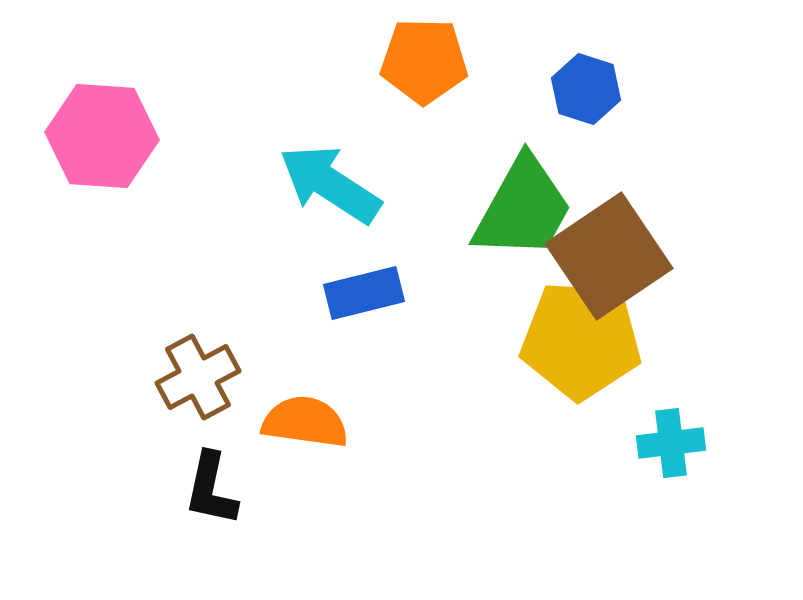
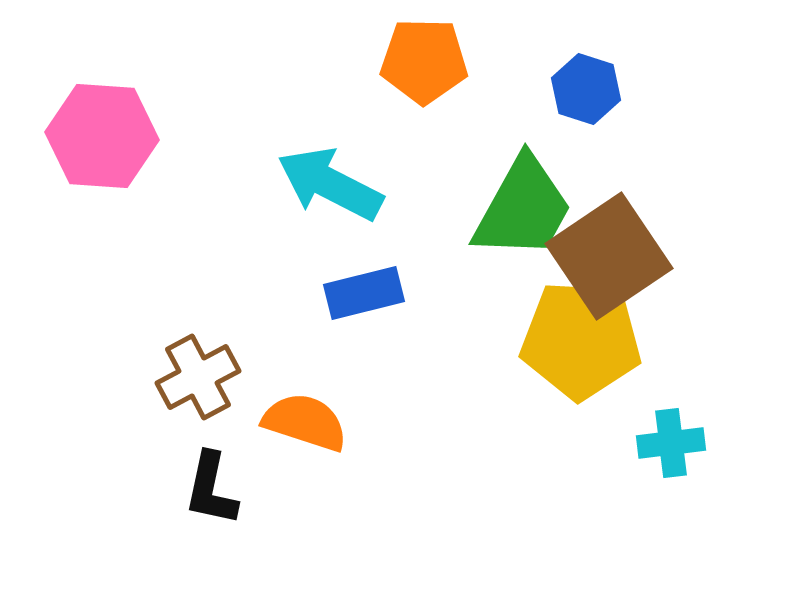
cyan arrow: rotated 6 degrees counterclockwise
orange semicircle: rotated 10 degrees clockwise
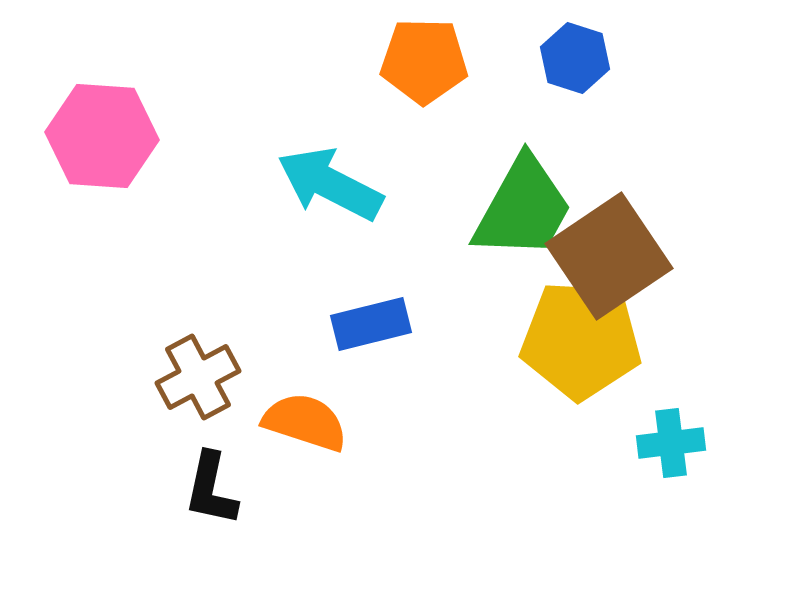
blue hexagon: moved 11 px left, 31 px up
blue rectangle: moved 7 px right, 31 px down
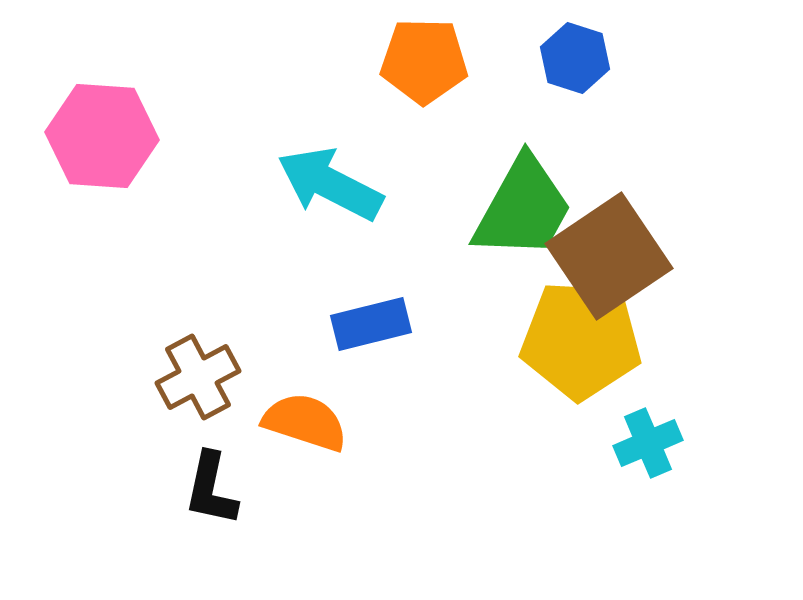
cyan cross: moved 23 px left; rotated 16 degrees counterclockwise
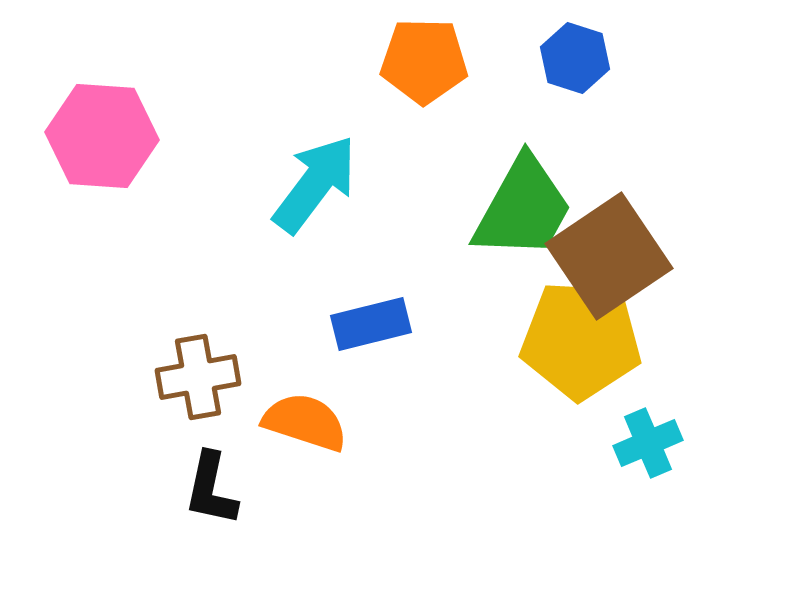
cyan arrow: moved 15 px left; rotated 100 degrees clockwise
brown cross: rotated 18 degrees clockwise
